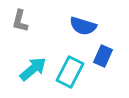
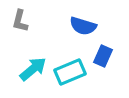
cyan rectangle: rotated 40 degrees clockwise
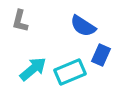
blue semicircle: rotated 16 degrees clockwise
blue rectangle: moved 2 px left, 1 px up
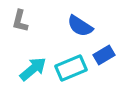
blue semicircle: moved 3 px left
blue rectangle: moved 3 px right; rotated 35 degrees clockwise
cyan rectangle: moved 1 px right, 4 px up
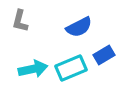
blue semicircle: moved 1 px left, 1 px down; rotated 60 degrees counterclockwise
cyan arrow: rotated 28 degrees clockwise
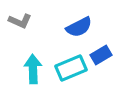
gray L-shape: rotated 80 degrees counterclockwise
blue rectangle: moved 3 px left
cyan arrow: rotated 80 degrees counterclockwise
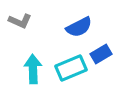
blue rectangle: moved 1 px up
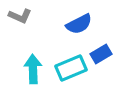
gray L-shape: moved 5 px up
blue semicircle: moved 3 px up
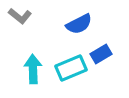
gray L-shape: rotated 15 degrees clockwise
